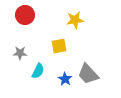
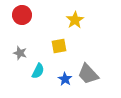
red circle: moved 3 px left
yellow star: rotated 24 degrees counterclockwise
gray star: rotated 16 degrees clockwise
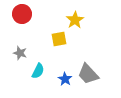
red circle: moved 1 px up
yellow square: moved 7 px up
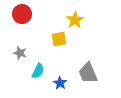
gray trapezoid: moved 1 px up; rotated 20 degrees clockwise
blue star: moved 5 px left, 4 px down
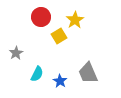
red circle: moved 19 px right, 3 px down
yellow square: moved 3 px up; rotated 21 degrees counterclockwise
gray star: moved 4 px left; rotated 24 degrees clockwise
cyan semicircle: moved 1 px left, 3 px down
blue star: moved 2 px up
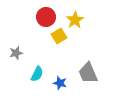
red circle: moved 5 px right
gray star: rotated 16 degrees clockwise
blue star: moved 2 px down; rotated 16 degrees counterclockwise
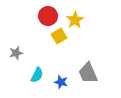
red circle: moved 2 px right, 1 px up
cyan semicircle: moved 1 px down
blue star: moved 1 px right, 1 px up
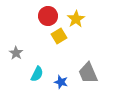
yellow star: moved 1 px right, 1 px up
gray star: rotated 24 degrees counterclockwise
cyan semicircle: moved 1 px up
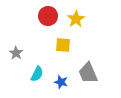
yellow square: moved 4 px right, 9 px down; rotated 35 degrees clockwise
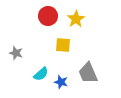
gray star: rotated 16 degrees counterclockwise
cyan semicircle: moved 4 px right; rotated 21 degrees clockwise
